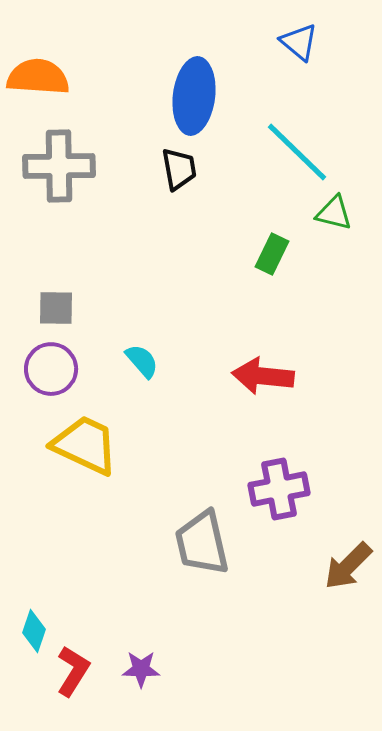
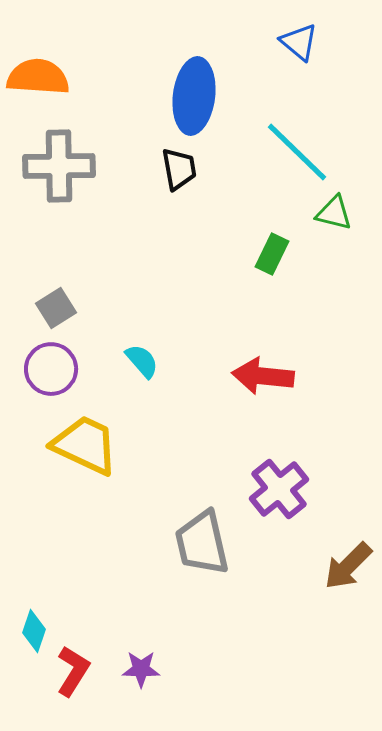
gray square: rotated 33 degrees counterclockwise
purple cross: rotated 28 degrees counterclockwise
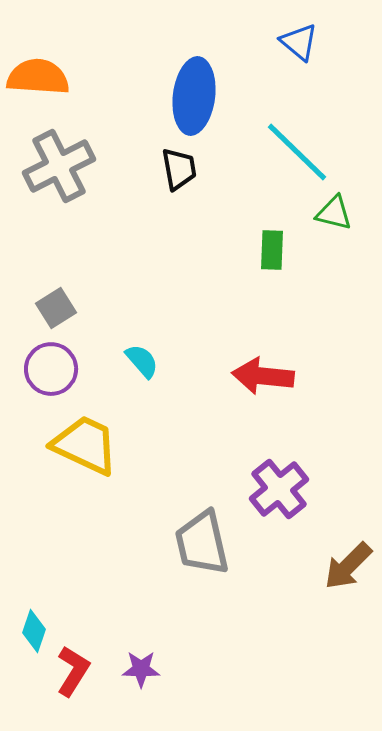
gray cross: rotated 26 degrees counterclockwise
green rectangle: moved 4 px up; rotated 24 degrees counterclockwise
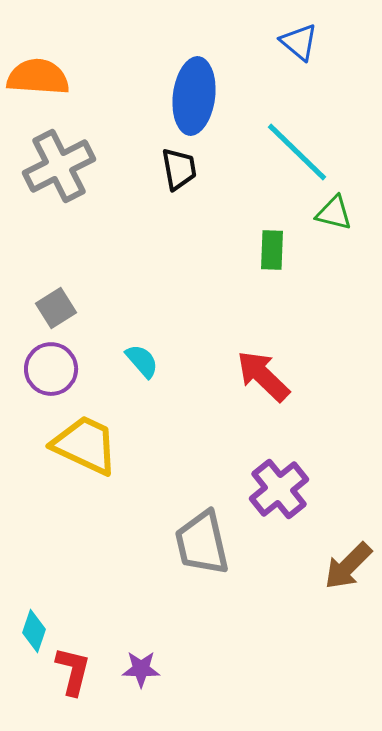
red arrow: rotated 38 degrees clockwise
red L-shape: rotated 18 degrees counterclockwise
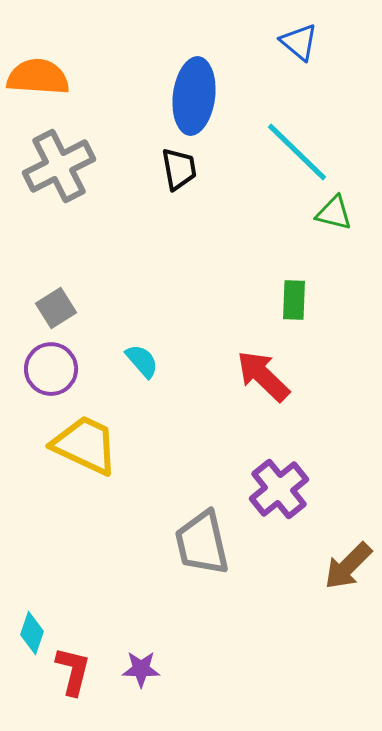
green rectangle: moved 22 px right, 50 px down
cyan diamond: moved 2 px left, 2 px down
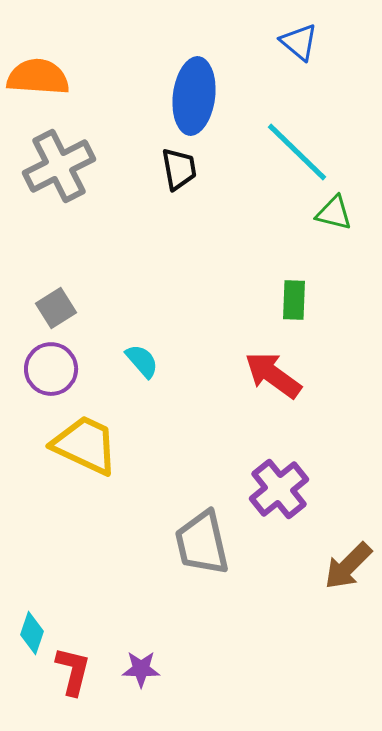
red arrow: moved 10 px right, 1 px up; rotated 8 degrees counterclockwise
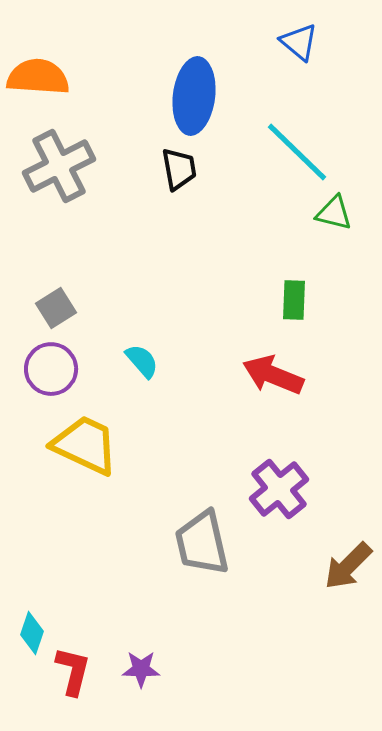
red arrow: rotated 14 degrees counterclockwise
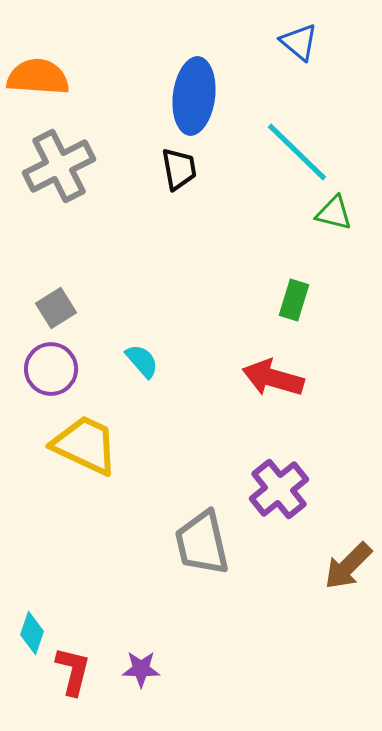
green rectangle: rotated 15 degrees clockwise
red arrow: moved 3 px down; rotated 6 degrees counterclockwise
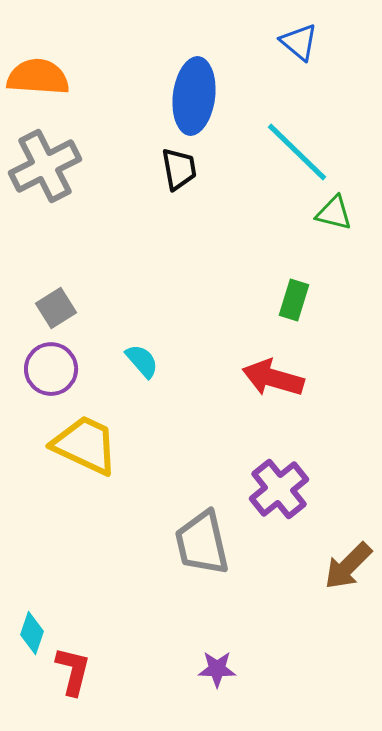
gray cross: moved 14 px left
purple star: moved 76 px right
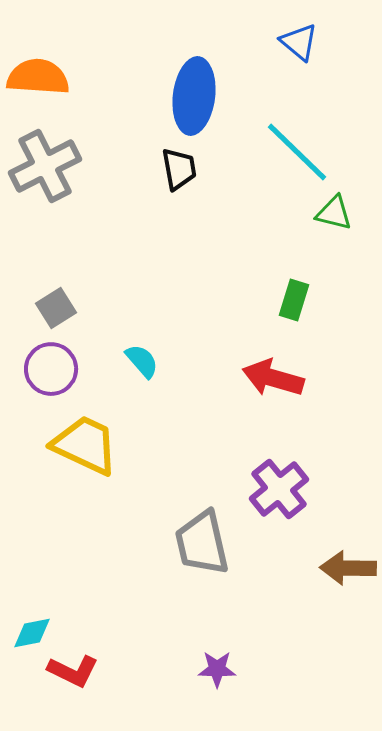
brown arrow: moved 2 px down; rotated 46 degrees clockwise
cyan diamond: rotated 60 degrees clockwise
red L-shape: rotated 102 degrees clockwise
